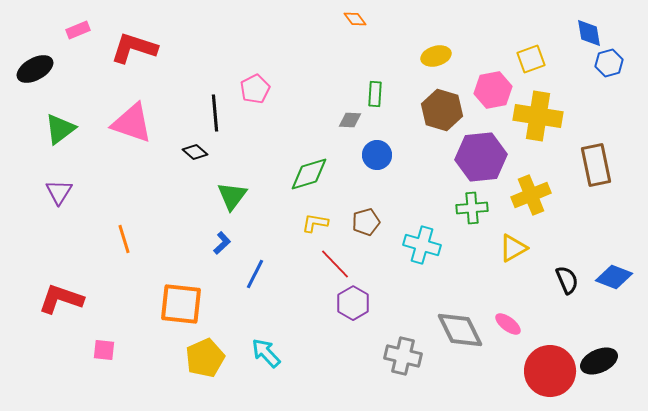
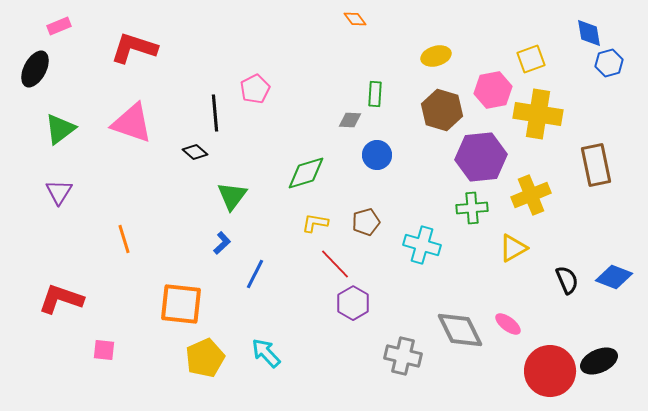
pink rectangle at (78, 30): moved 19 px left, 4 px up
black ellipse at (35, 69): rotated 33 degrees counterclockwise
yellow cross at (538, 116): moved 2 px up
green diamond at (309, 174): moved 3 px left, 1 px up
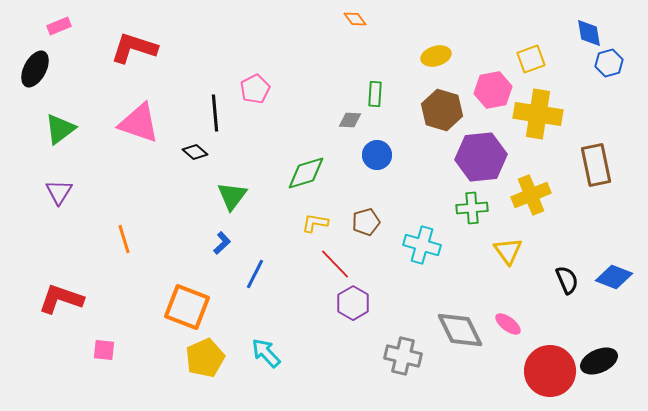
pink triangle at (132, 123): moved 7 px right
yellow triangle at (513, 248): moved 5 px left, 3 px down; rotated 36 degrees counterclockwise
orange square at (181, 304): moved 6 px right, 3 px down; rotated 15 degrees clockwise
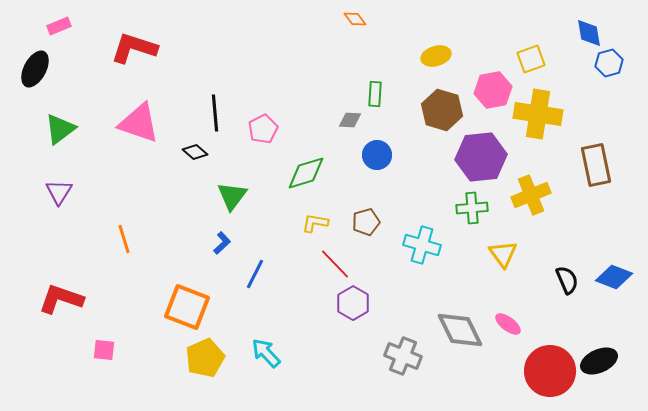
pink pentagon at (255, 89): moved 8 px right, 40 px down
yellow triangle at (508, 251): moved 5 px left, 3 px down
gray cross at (403, 356): rotated 9 degrees clockwise
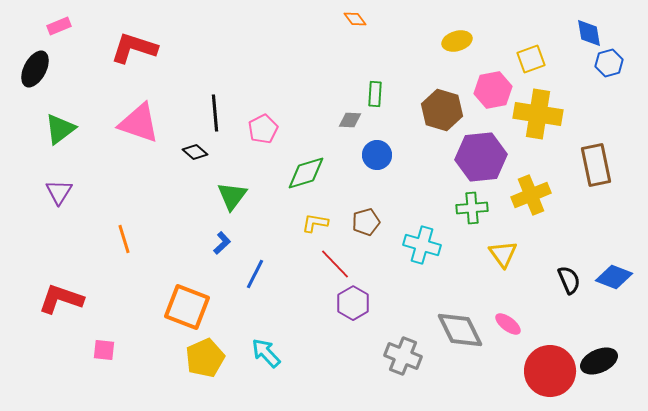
yellow ellipse at (436, 56): moved 21 px right, 15 px up
black semicircle at (567, 280): moved 2 px right
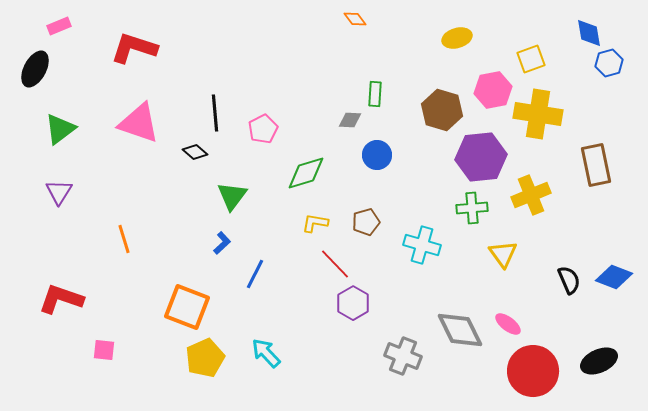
yellow ellipse at (457, 41): moved 3 px up
red circle at (550, 371): moved 17 px left
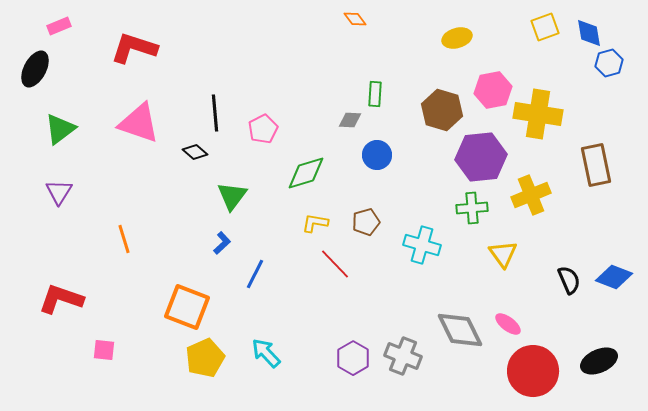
yellow square at (531, 59): moved 14 px right, 32 px up
purple hexagon at (353, 303): moved 55 px down
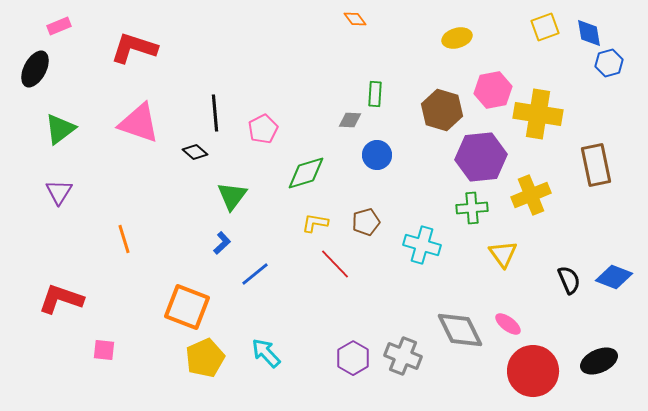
blue line at (255, 274): rotated 24 degrees clockwise
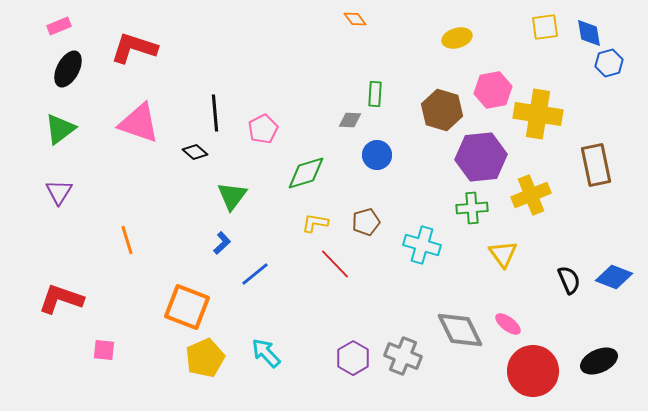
yellow square at (545, 27): rotated 12 degrees clockwise
black ellipse at (35, 69): moved 33 px right
orange line at (124, 239): moved 3 px right, 1 px down
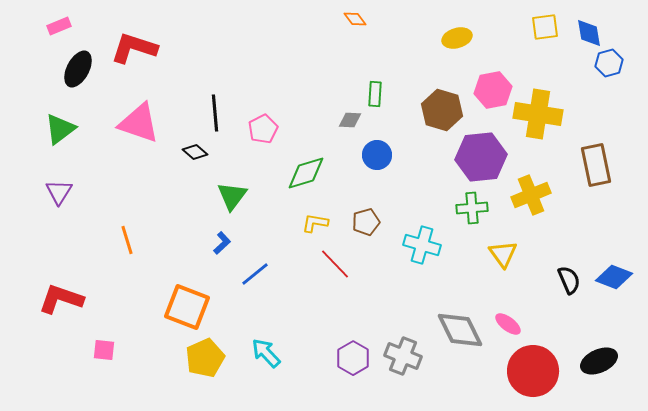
black ellipse at (68, 69): moved 10 px right
